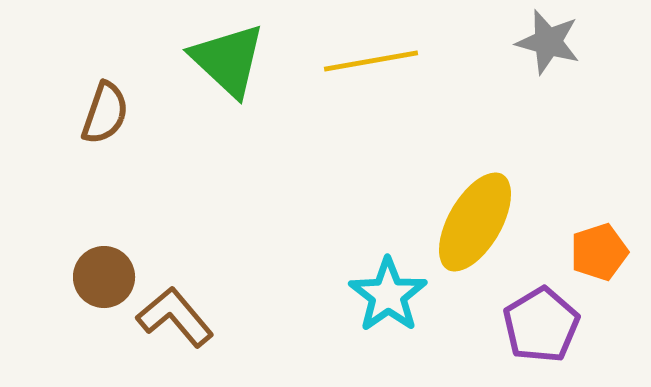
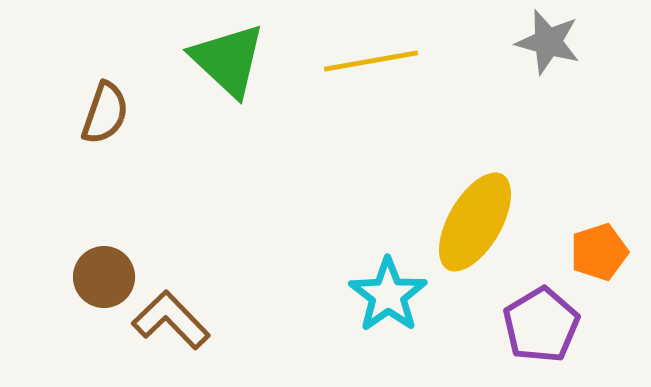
brown L-shape: moved 4 px left, 3 px down; rotated 4 degrees counterclockwise
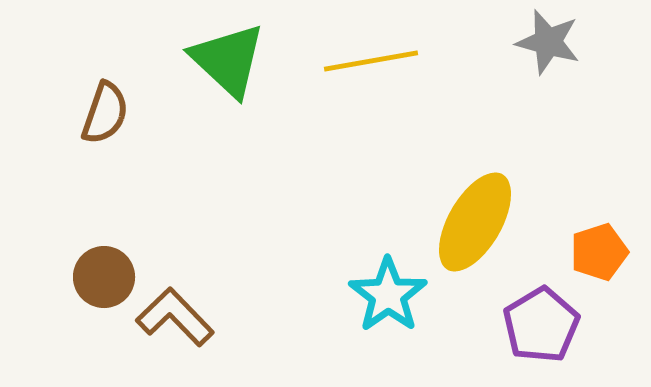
brown L-shape: moved 4 px right, 3 px up
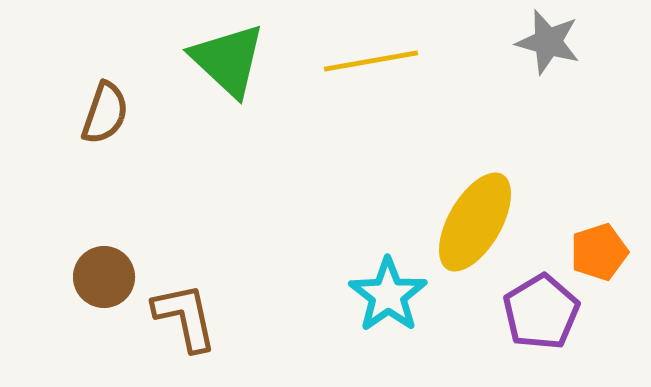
brown L-shape: moved 10 px right; rotated 32 degrees clockwise
purple pentagon: moved 13 px up
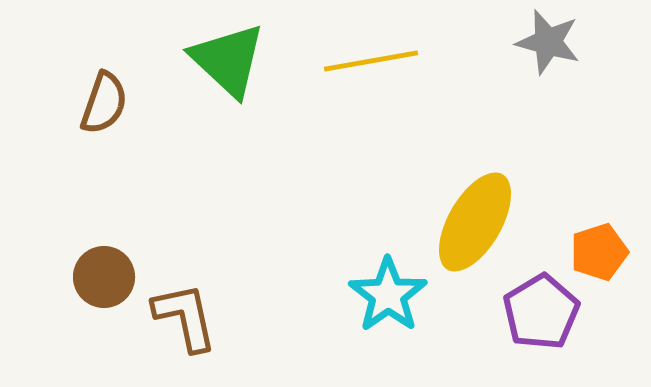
brown semicircle: moved 1 px left, 10 px up
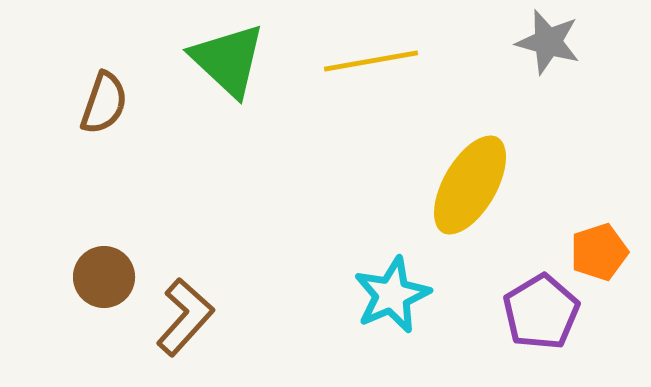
yellow ellipse: moved 5 px left, 37 px up
cyan star: moved 4 px right; rotated 12 degrees clockwise
brown L-shape: rotated 54 degrees clockwise
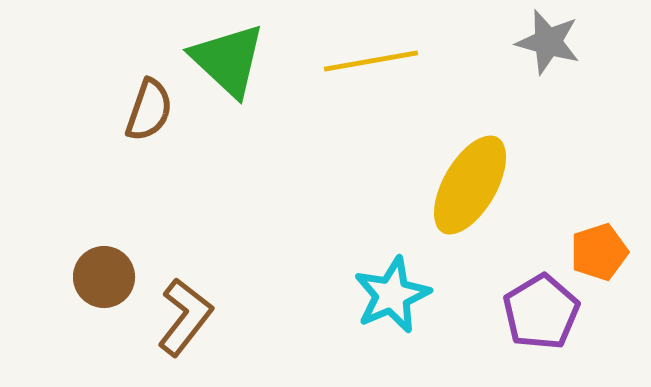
brown semicircle: moved 45 px right, 7 px down
brown L-shape: rotated 4 degrees counterclockwise
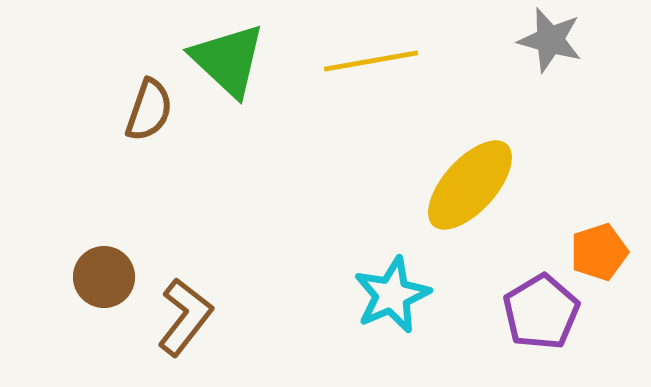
gray star: moved 2 px right, 2 px up
yellow ellipse: rotated 12 degrees clockwise
